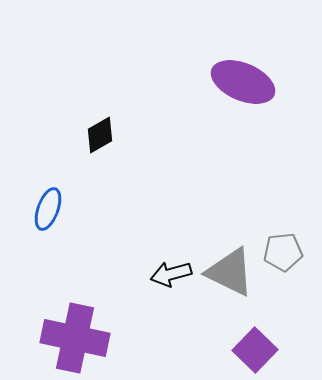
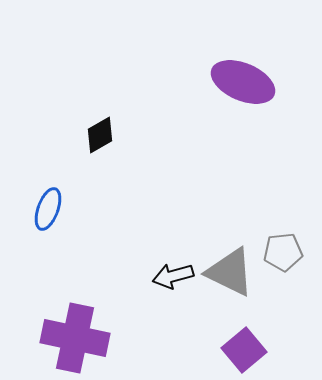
black arrow: moved 2 px right, 2 px down
purple square: moved 11 px left; rotated 6 degrees clockwise
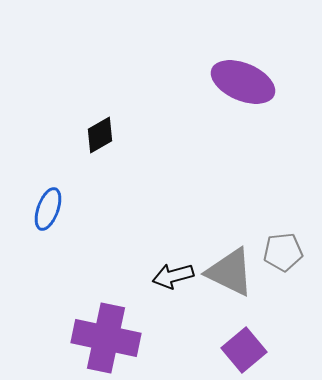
purple cross: moved 31 px right
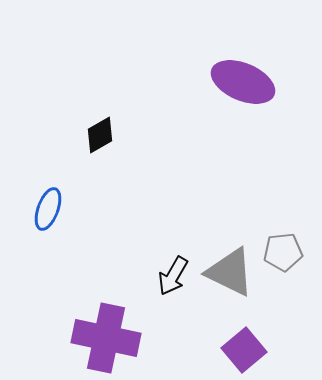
black arrow: rotated 45 degrees counterclockwise
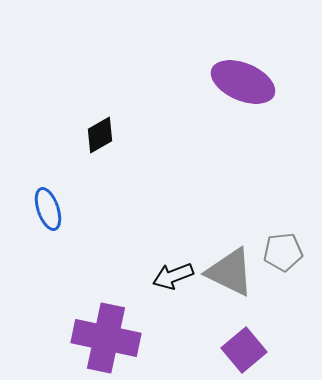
blue ellipse: rotated 39 degrees counterclockwise
black arrow: rotated 39 degrees clockwise
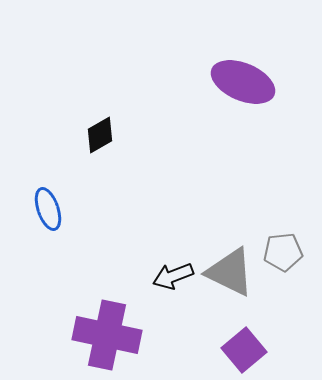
purple cross: moved 1 px right, 3 px up
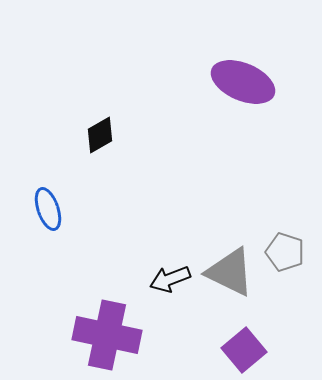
gray pentagon: moved 2 px right; rotated 24 degrees clockwise
black arrow: moved 3 px left, 3 px down
